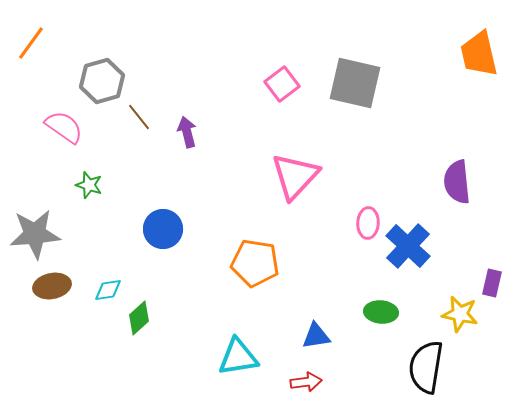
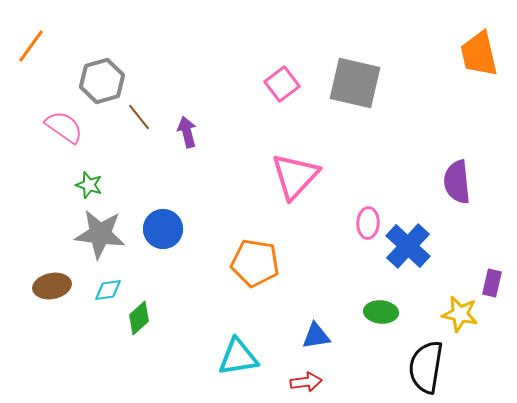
orange line: moved 3 px down
gray star: moved 65 px right; rotated 12 degrees clockwise
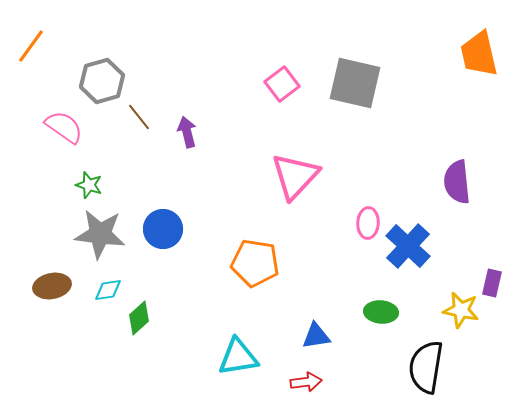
yellow star: moved 1 px right, 4 px up
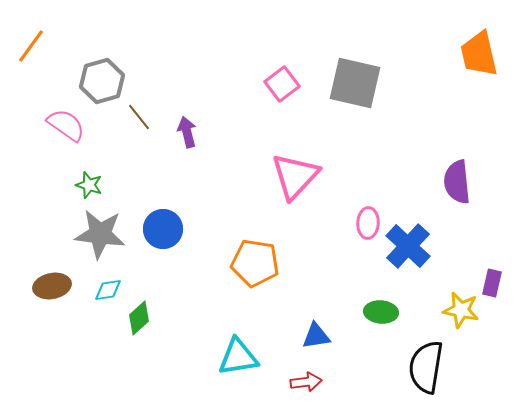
pink semicircle: moved 2 px right, 2 px up
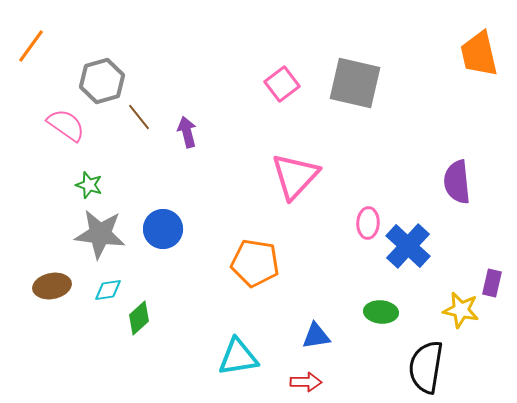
red arrow: rotated 8 degrees clockwise
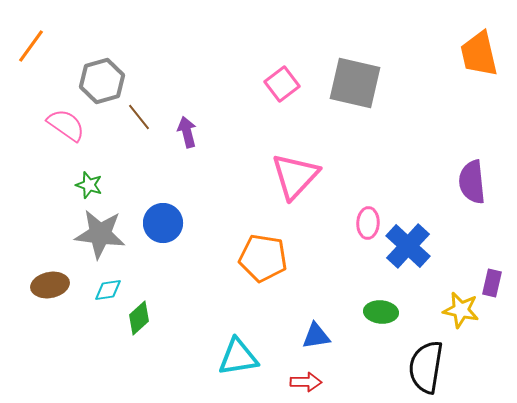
purple semicircle: moved 15 px right
blue circle: moved 6 px up
orange pentagon: moved 8 px right, 5 px up
brown ellipse: moved 2 px left, 1 px up
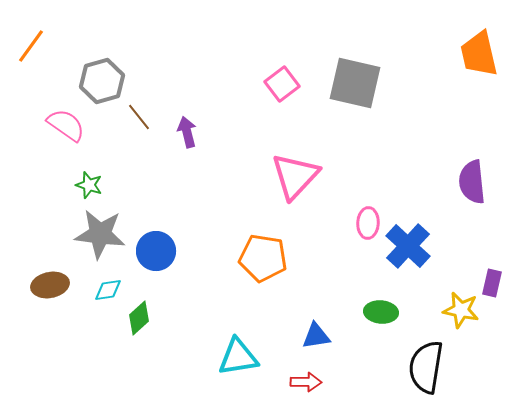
blue circle: moved 7 px left, 28 px down
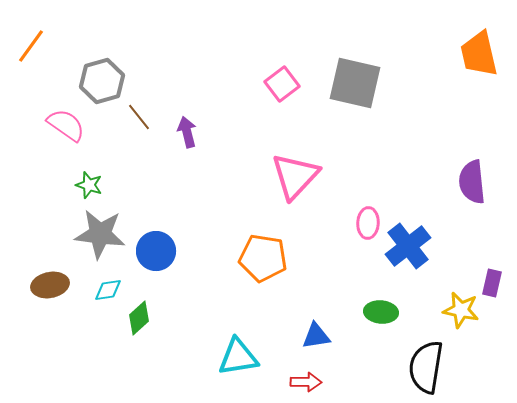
blue cross: rotated 9 degrees clockwise
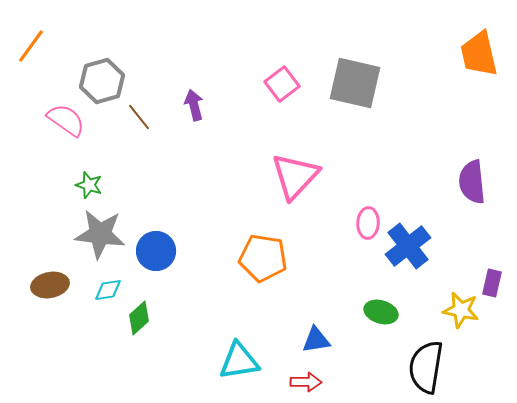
pink semicircle: moved 5 px up
purple arrow: moved 7 px right, 27 px up
green ellipse: rotated 12 degrees clockwise
blue triangle: moved 4 px down
cyan triangle: moved 1 px right, 4 px down
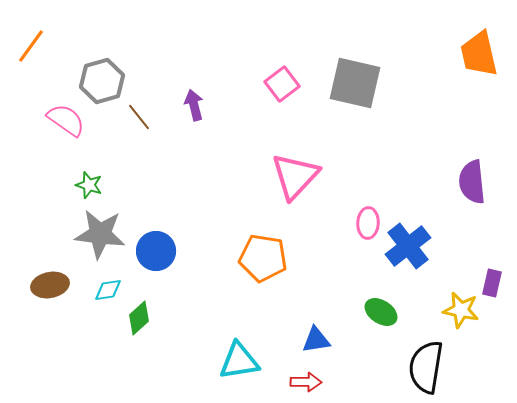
green ellipse: rotated 16 degrees clockwise
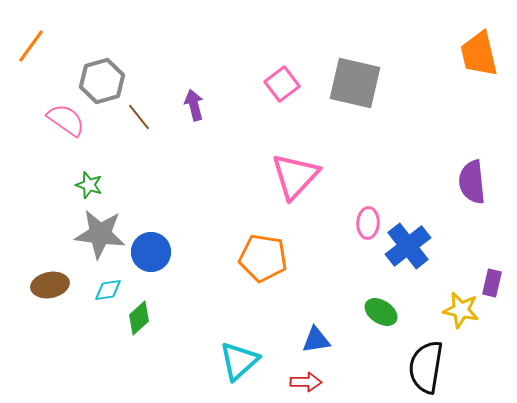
blue circle: moved 5 px left, 1 px down
cyan triangle: rotated 33 degrees counterclockwise
